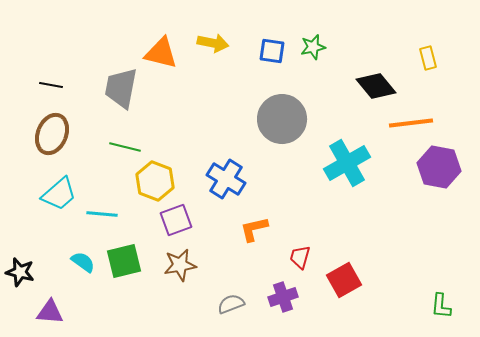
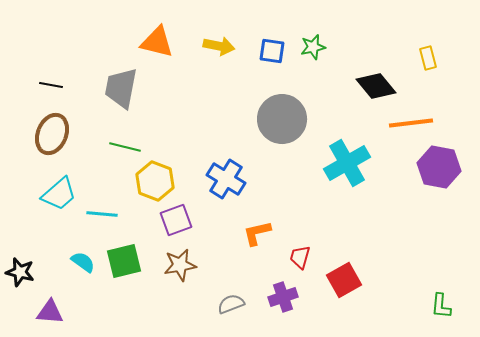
yellow arrow: moved 6 px right, 3 px down
orange triangle: moved 4 px left, 11 px up
orange L-shape: moved 3 px right, 4 px down
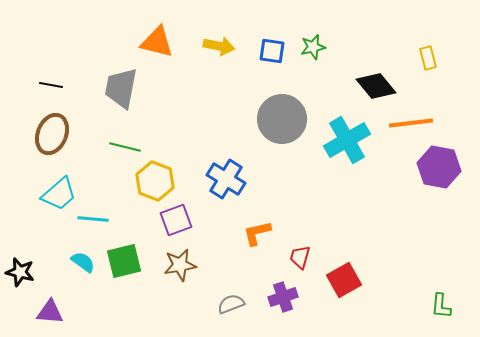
cyan cross: moved 23 px up
cyan line: moved 9 px left, 5 px down
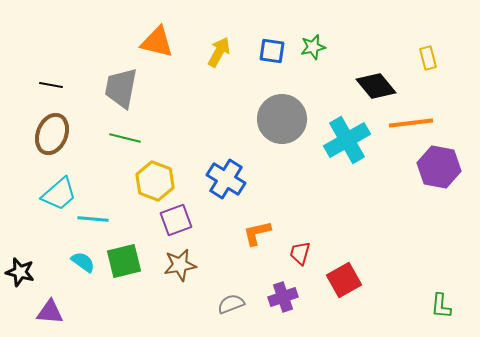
yellow arrow: moved 6 px down; rotated 72 degrees counterclockwise
green line: moved 9 px up
red trapezoid: moved 4 px up
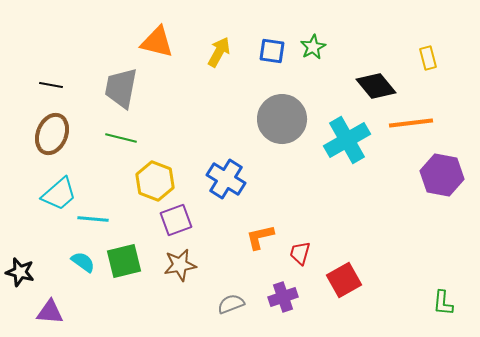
green star: rotated 15 degrees counterclockwise
green line: moved 4 px left
purple hexagon: moved 3 px right, 8 px down
orange L-shape: moved 3 px right, 4 px down
green L-shape: moved 2 px right, 3 px up
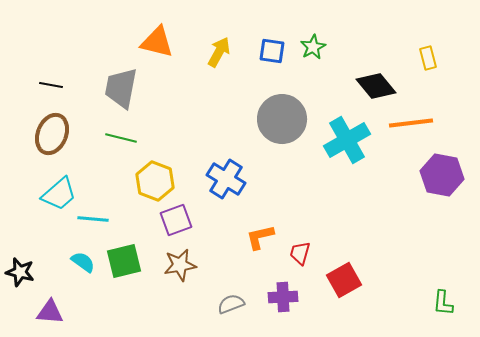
purple cross: rotated 16 degrees clockwise
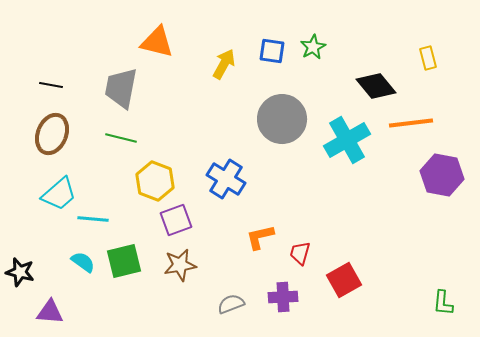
yellow arrow: moved 5 px right, 12 px down
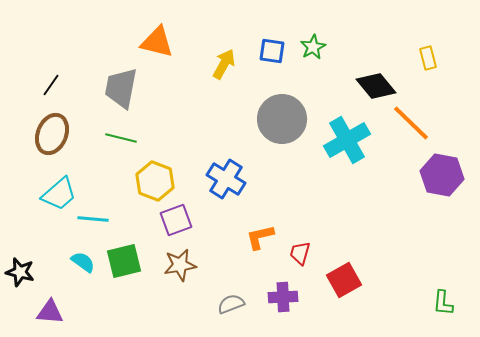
black line: rotated 65 degrees counterclockwise
orange line: rotated 51 degrees clockwise
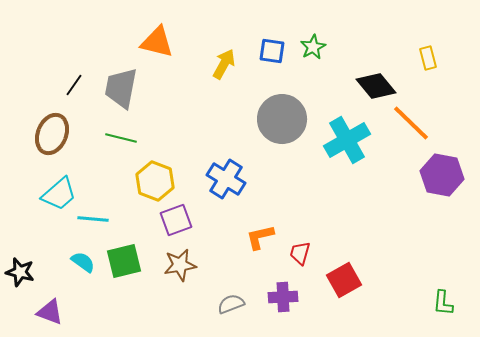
black line: moved 23 px right
purple triangle: rotated 16 degrees clockwise
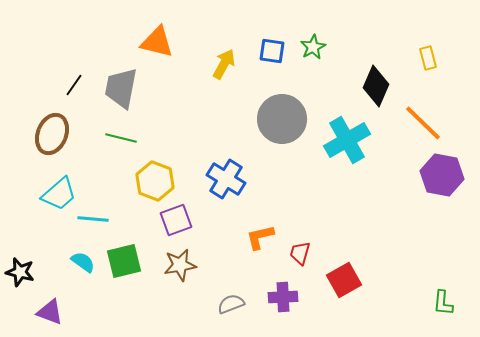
black diamond: rotated 63 degrees clockwise
orange line: moved 12 px right
